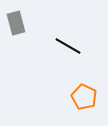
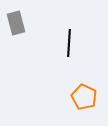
black line: moved 1 px right, 3 px up; rotated 64 degrees clockwise
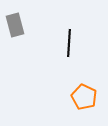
gray rectangle: moved 1 px left, 2 px down
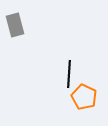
black line: moved 31 px down
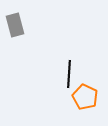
orange pentagon: moved 1 px right
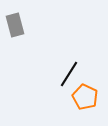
black line: rotated 28 degrees clockwise
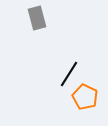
gray rectangle: moved 22 px right, 7 px up
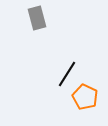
black line: moved 2 px left
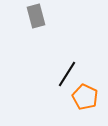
gray rectangle: moved 1 px left, 2 px up
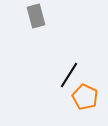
black line: moved 2 px right, 1 px down
